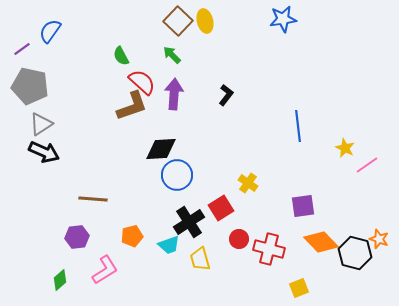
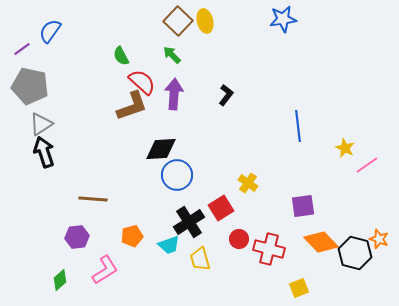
black arrow: rotated 132 degrees counterclockwise
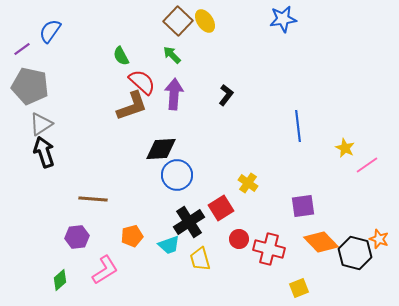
yellow ellipse: rotated 20 degrees counterclockwise
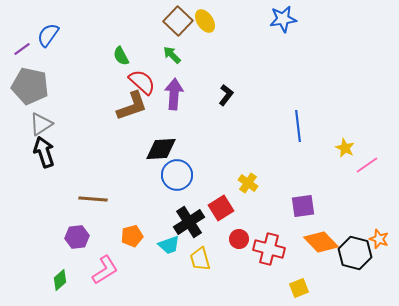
blue semicircle: moved 2 px left, 4 px down
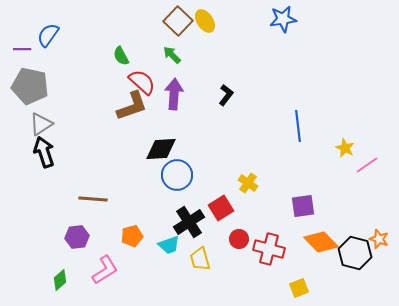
purple line: rotated 36 degrees clockwise
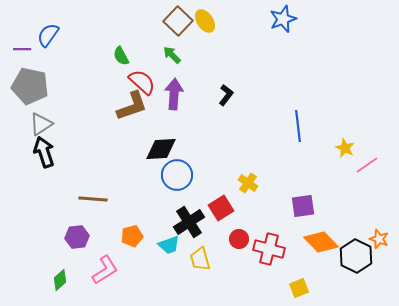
blue star: rotated 12 degrees counterclockwise
black hexagon: moved 1 px right, 3 px down; rotated 12 degrees clockwise
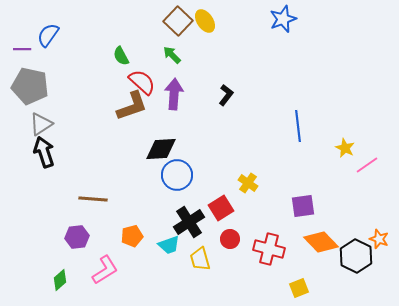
red circle: moved 9 px left
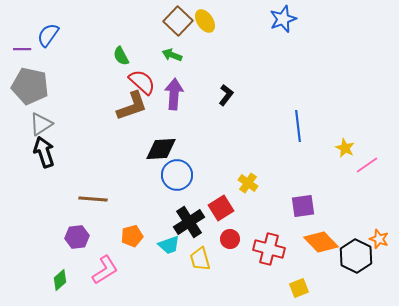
green arrow: rotated 24 degrees counterclockwise
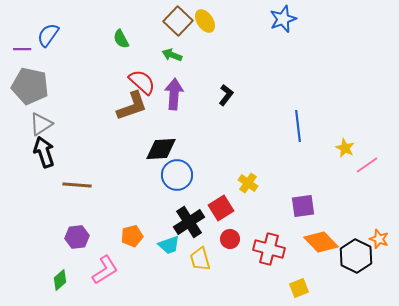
green semicircle: moved 17 px up
brown line: moved 16 px left, 14 px up
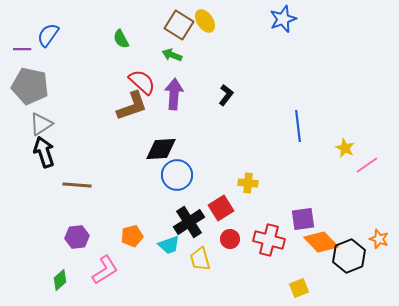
brown square: moved 1 px right, 4 px down; rotated 12 degrees counterclockwise
yellow cross: rotated 30 degrees counterclockwise
purple square: moved 13 px down
red cross: moved 9 px up
black hexagon: moved 7 px left; rotated 12 degrees clockwise
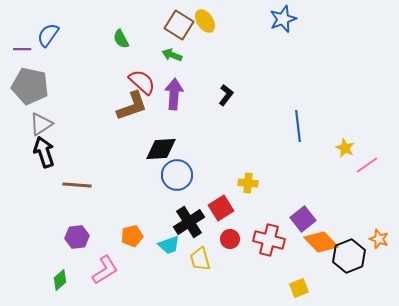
purple square: rotated 30 degrees counterclockwise
